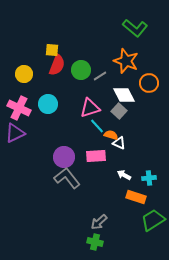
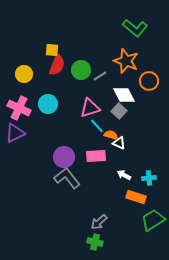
orange circle: moved 2 px up
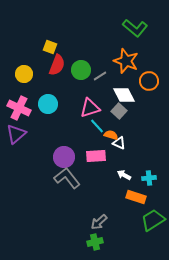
yellow square: moved 2 px left, 3 px up; rotated 16 degrees clockwise
purple triangle: moved 1 px right, 1 px down; rotated 15 degrees counterclockwise
green cross: rotated 28 degrees counterclockwise
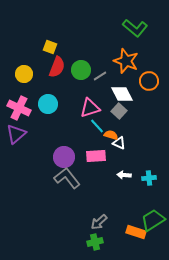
red semicircle: moved 2 px down
white diamond: moved 2 px left, 1 px up
white arrow: rotated 24 degrees counterclockwise
orange rectangle: moved 35 px down
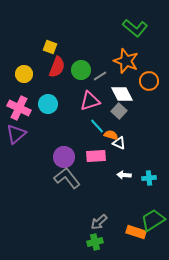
pink triangle: moved 7 px up
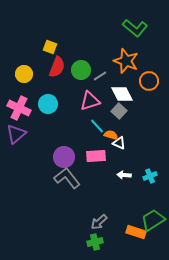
cyan cross: moved 1 px right, 2 px up; rotated 16 degrees counterclockwise
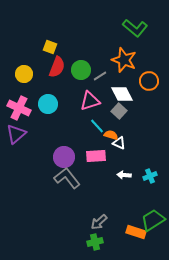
orange star: moved 2 px left, 1 px up
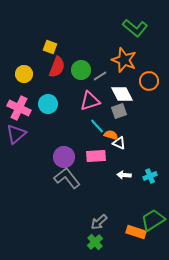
gray square: rotated 28 degrees clockwise
green cross: rotated 28 degrees counterclockwise
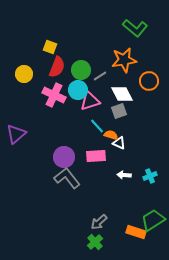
orange star: rotated 30 degrees counterclockwise
cyan circle: moved 30 px right, 14 px up
pink cross: moved 35 px right, 13 px up
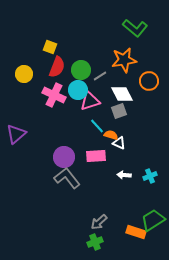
green cross: rotated 21 degrees clockwise
